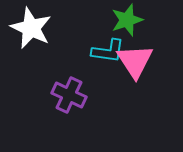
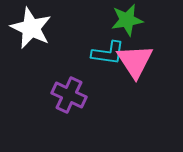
green star: rotated 8 degrees clockwise
cyan L-shape: moved 2 px down
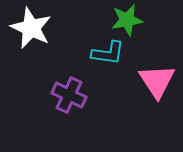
pink triangle: moved 22 px right, 20 px down
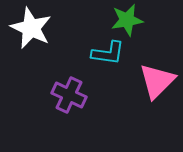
pink triangle: rotated 18 degrees clockwise
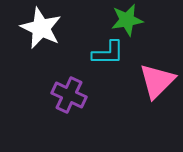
white star: moved 10 px right
cyan L-shape: rotated 8 degrees counterclockwise
